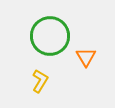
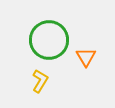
green circle: moved 1 px left, 4 px down
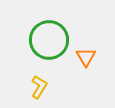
yellow L-shape: moved 1 px left, 6 px down
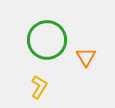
green circle: moved 2 px left
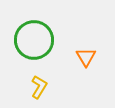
green circle: moved 13 px left
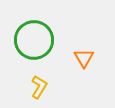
orange triangle: moved 2 px left, 1 px down
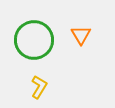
orange triangle: moved 3 px left, 23 px up
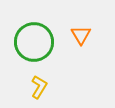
green circle: moved 2 px down
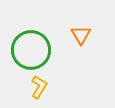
green circle: moved 3 px left, 8 px down
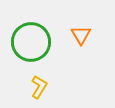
green circle: moved 8 px up
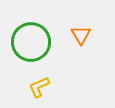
yellow L-shape: rotated 145 degrees counterclockwise
